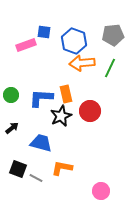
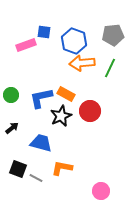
orange rectangle: rotated 48 degrees counterclockwise
blue L-shape: rotated 15 degrees counterclockwise
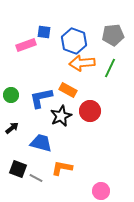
orange rectangle: moved 2 px right, 4 px up
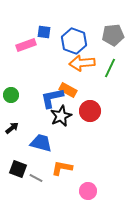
blue L-shape: moved 11 px right
pink circle: moved 13 px left
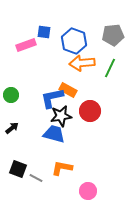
black star: rotated 15 degrees clockwise
blue trapezoid: moved 13 px right, 9 px up
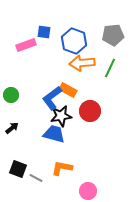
blue L-shape: rotated 25 degrees counterclockwise
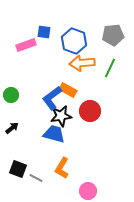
orange L-shape: rotated 70 degrees counterclockwise
